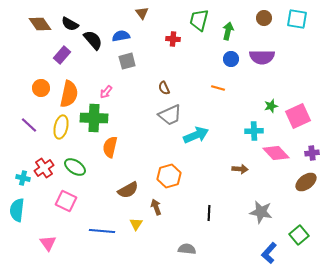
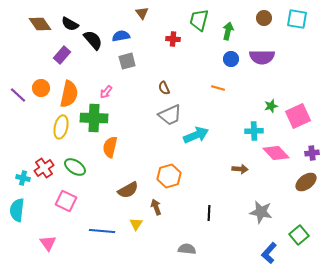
purple line at (29, 125): moved 11 px left, 30 px up
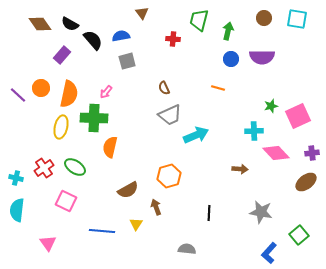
cyan cross at (23, 178): moved 7 px left
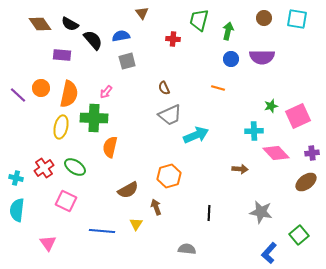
purple rectangle at (62, 55): rotated 54 degrees clockwise
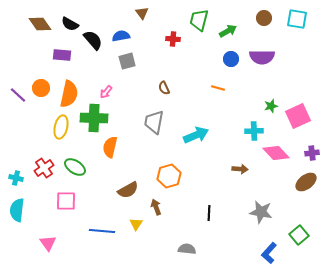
green arrow at (228, 31): rotated 48 degrees clockwise
gray trapezoid at (170, 115): moved 16 px left, 7 px down; rotated 125 degrees clockwise
pink square at (66, 201): rotated 25 degrees counterclockwise
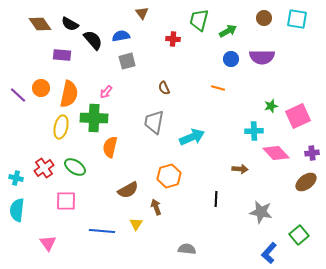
cyan arrow at (196, 135): moved 4 px left, 2 px down
black line at (209, 213): moved 7 px right, 14 px up
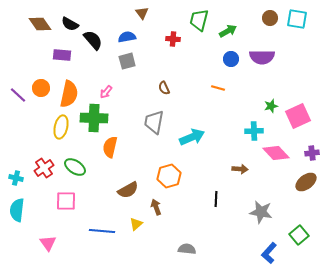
brown circle at (264, 18): moved 6 px right
blue semicircle at (121, 36): moved 6 px right, 1 px down
yellow triangle at (136, 224): rotated 16 degrees clockwise
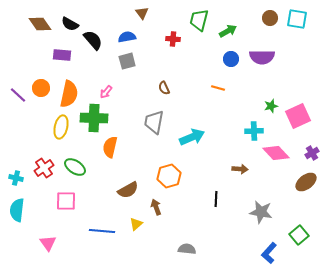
purple cross at (312, 153): rotated 24 degrees counterclockwise
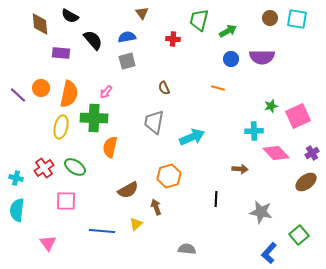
brown diamond at (40, 24): rotated 30 degrees clockwise
black semicircle at (70, 24): moved 8 px up
purple rectangle at (62, 55): moved 1 px left, 2 px up
